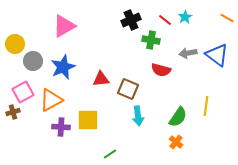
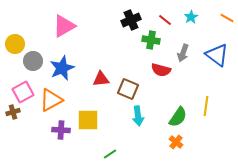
cyan star: moved 6 px right
gray arrow: moved 5 px left; rotated 60 degrees counterclockwise
blue star: moved 1 px left, 1 px down
purple cross: moved 3 px down
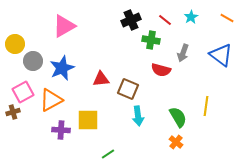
blue triangle: moved 4 px right
green semicircle: rotated 65 degrees counterclockwise
green line: moved 2 px left
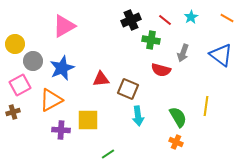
pink square: moved 3 px left, 7 px up
orange cross: rotated 16 degrees counterclockwise
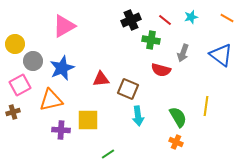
cyan star: rotated 16 degrees clockwise
orange triangle: rotated 15 degrees clockwise
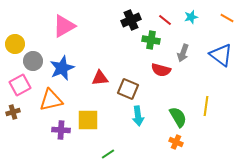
red triangle: moved 1 px left, 1 px up
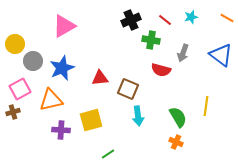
pink square: moved 4 px down
yellow square: moved 3 px right; rotated 15 degrees counterclockwise
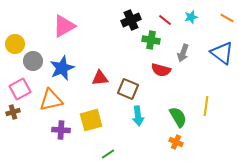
blue triangle: moved 1 px right, 2 px up
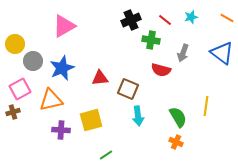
green line: moved 2 px left, 1 px down
